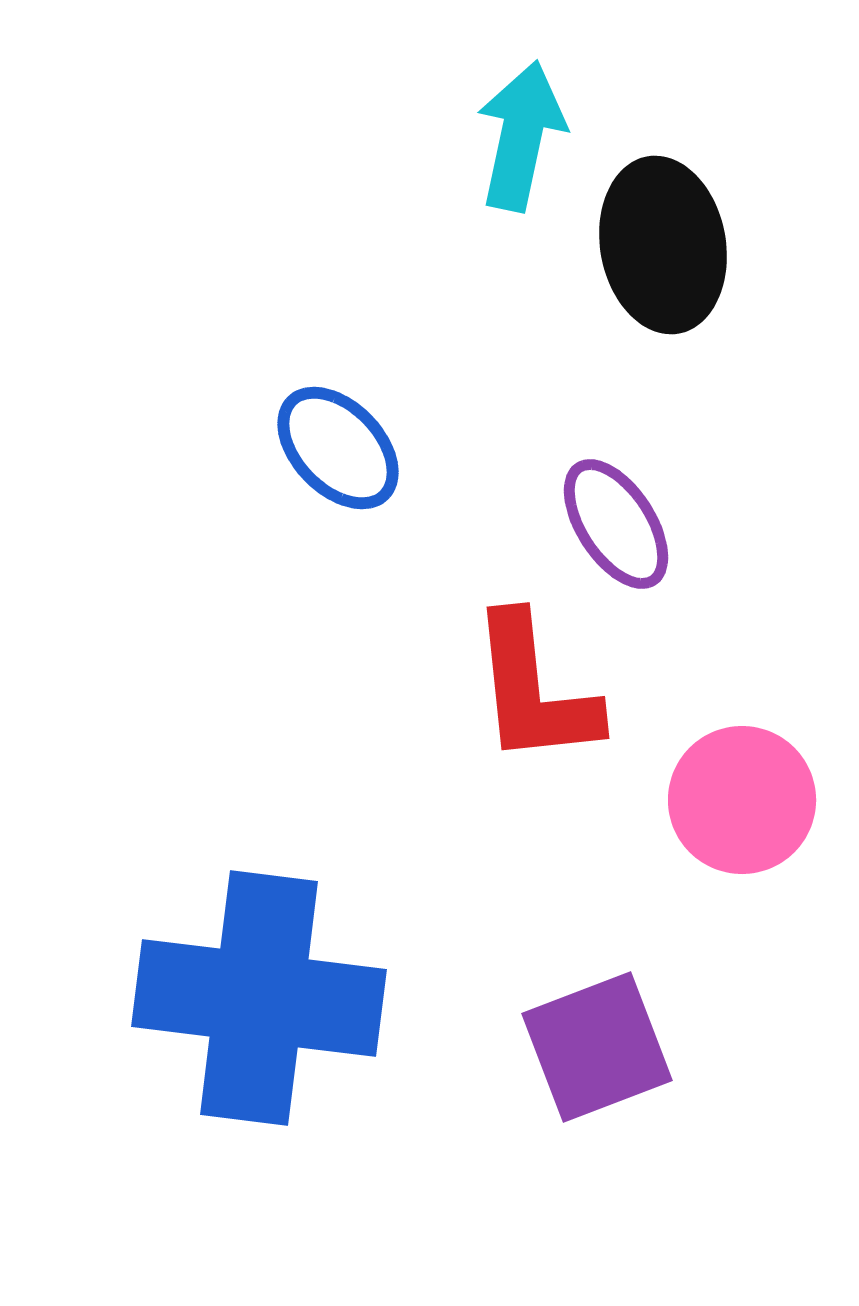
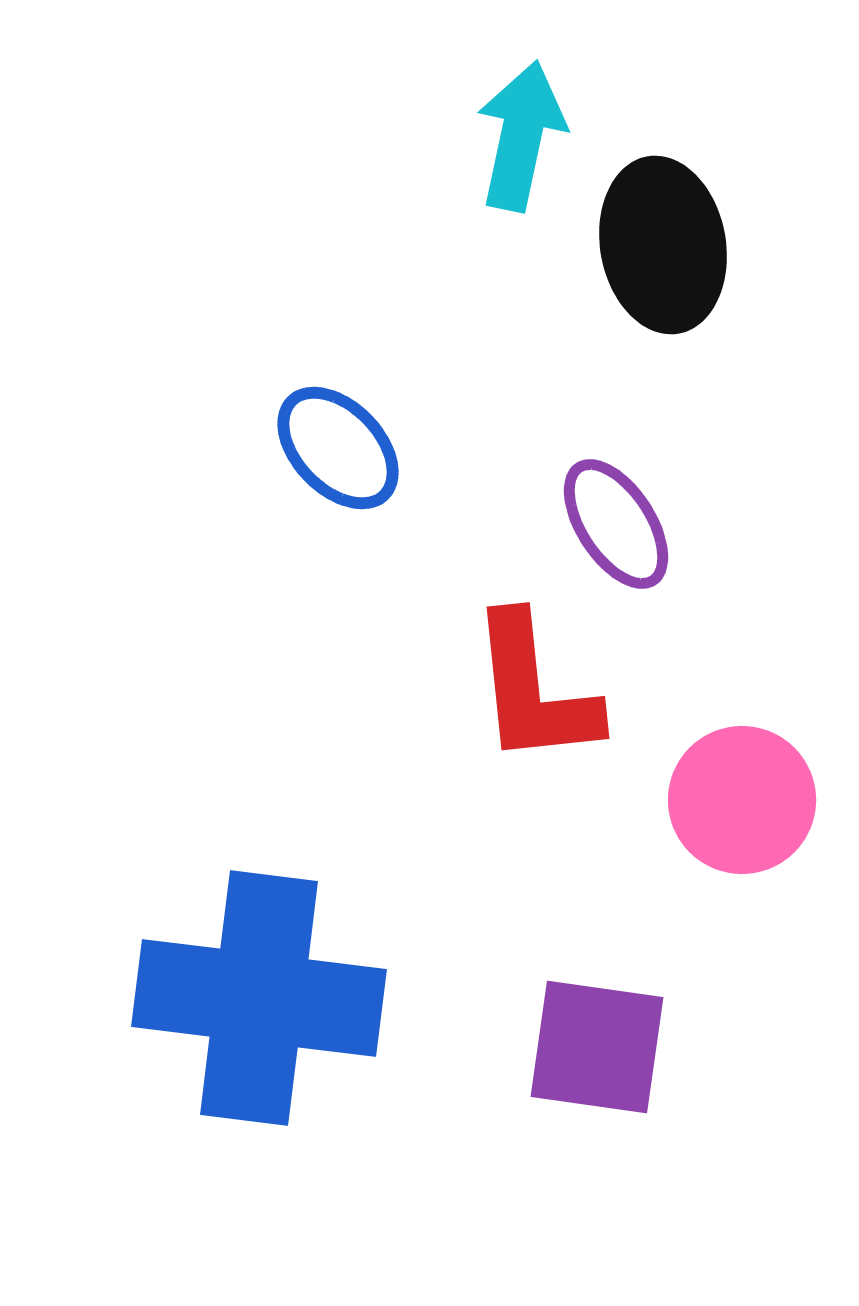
purple square: rotated 29 degrees clockwise
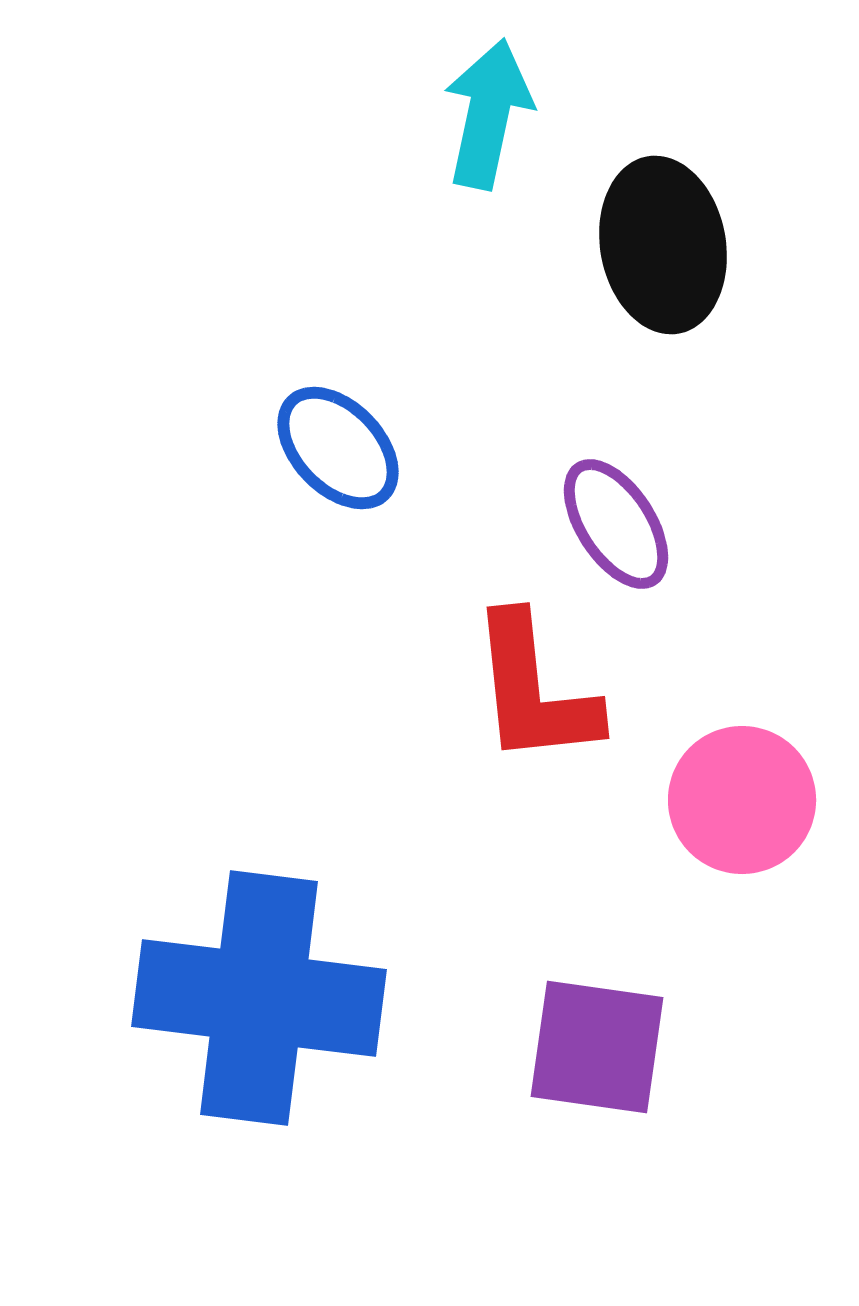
cyan arrow: moved 33 px left, 22 px up
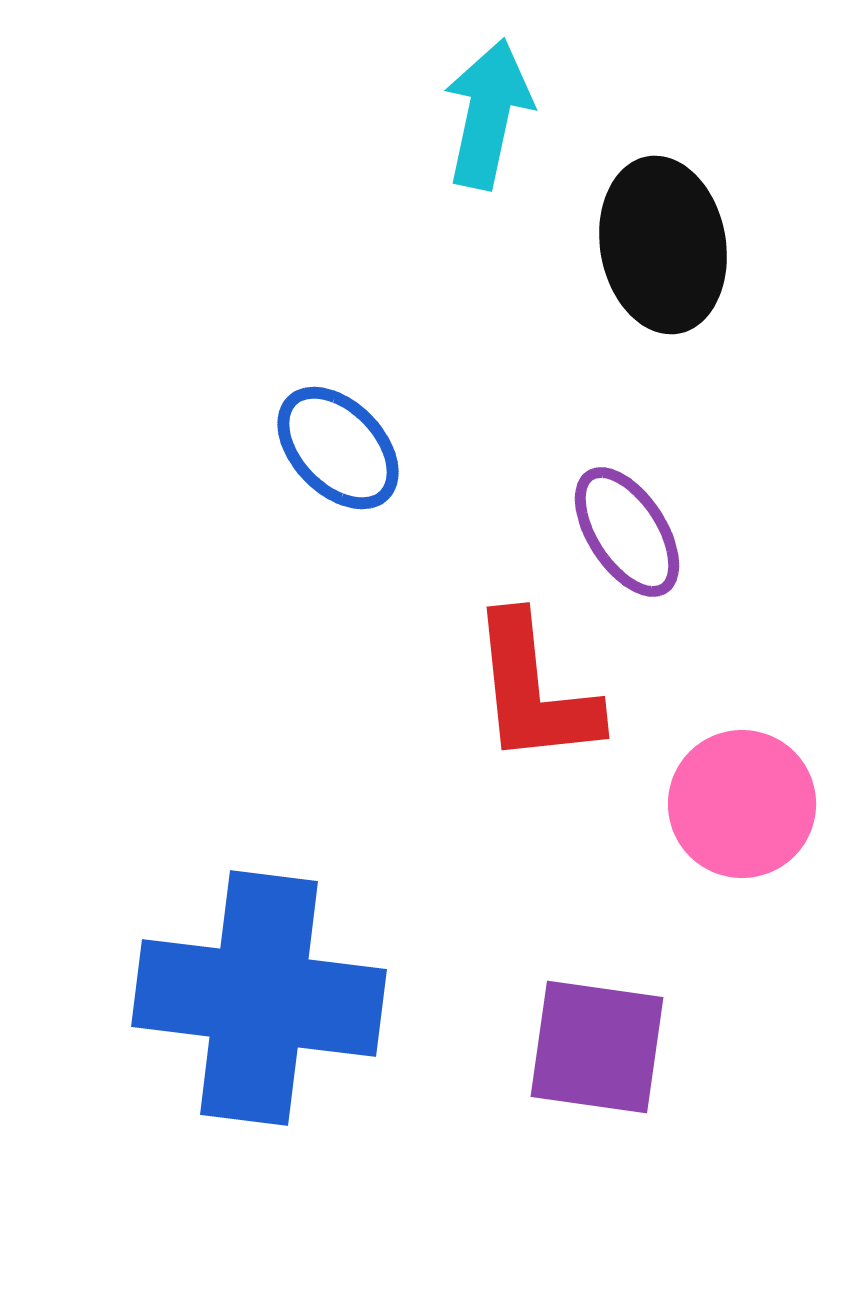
purple ellipse: moved 11 px right, 8 px down
pink circle: moved 4 px down
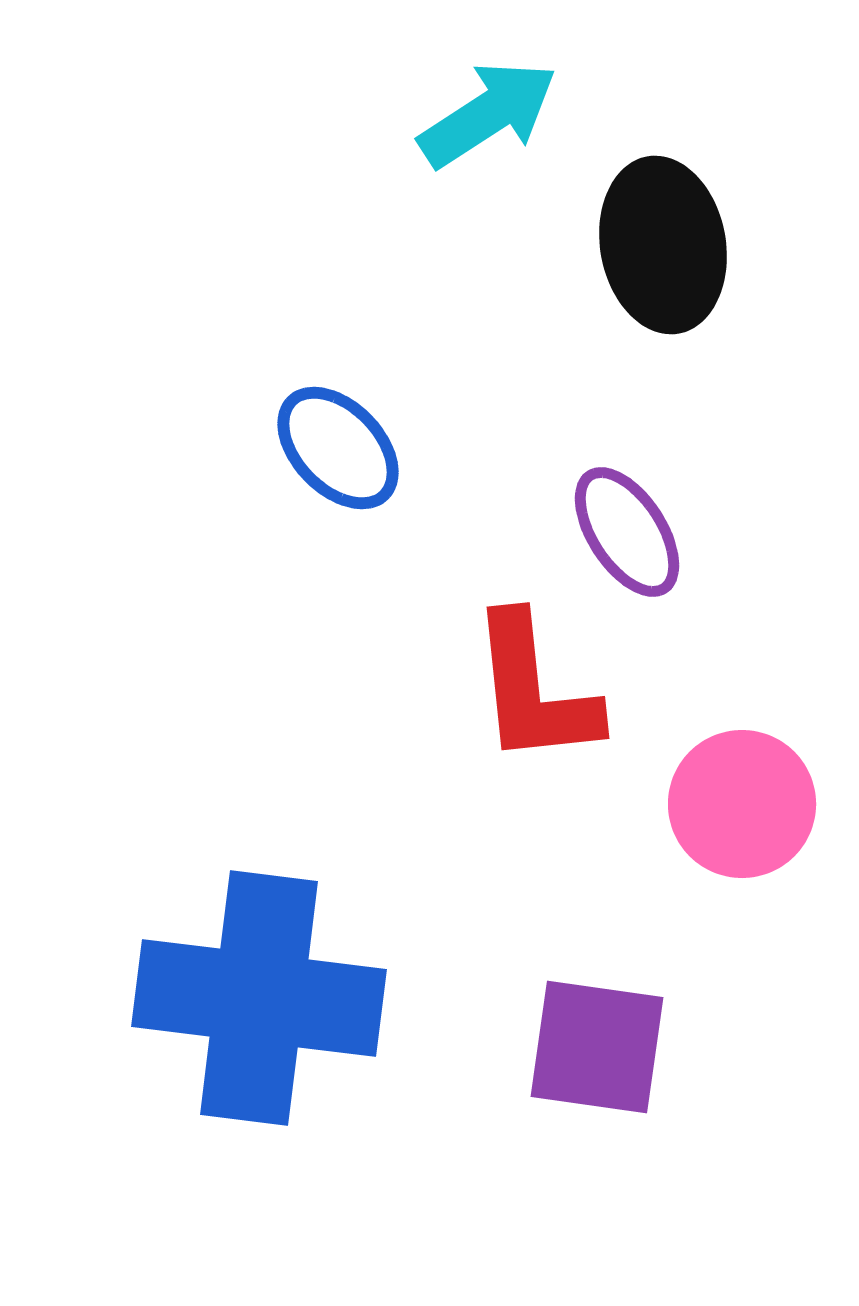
cyan arrow: rotated 45 degrees clockwise
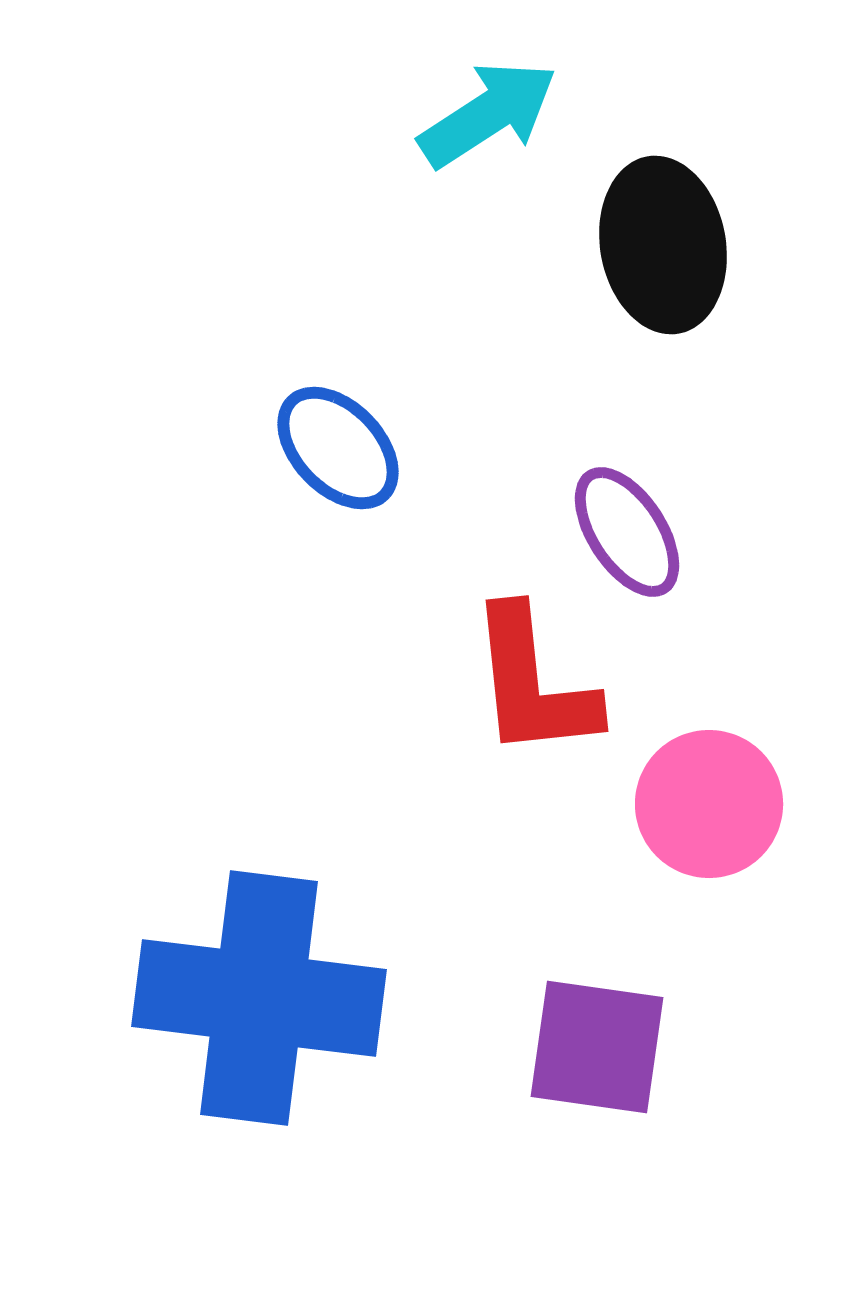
red L-shape: moved 1 px left, 7 px up
pink circle: moved 33 px left
